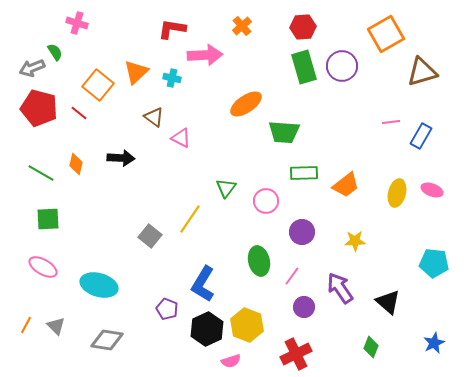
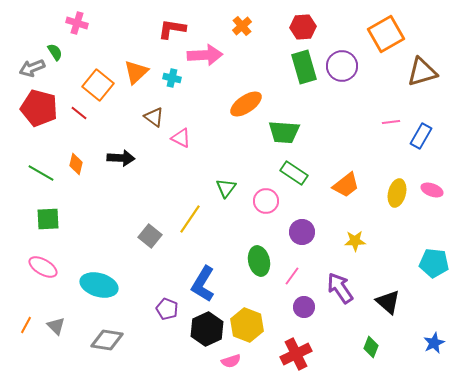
green rectangle at (304, 173): moved 10 px left; rotated 36 degrees clockwise
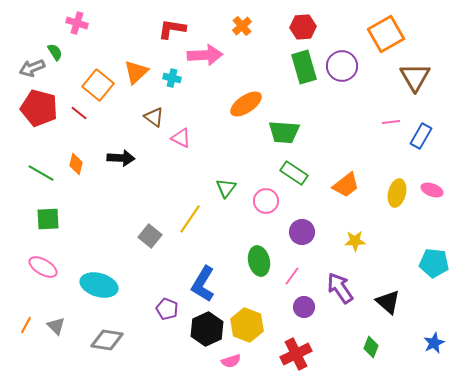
brown triangle at (422, 72): moved 7 px left, 5 px down; rotated 44 degrees counterclockwise
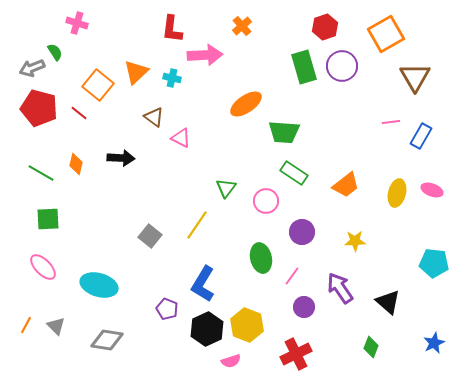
red hexagon at (303, 27): moved 22 px right; rotated 15 degrees counterclockwise
red L-shape at (172, 29): rotated 92 degrees counterclockwise
yellow line at (190, 219): moved 7 px right, 6 px down
green ellipse at (259, 261): moved 2 px right, 3 px up
pink ellipse at (43, 267): rotated 16 degrees clockwise
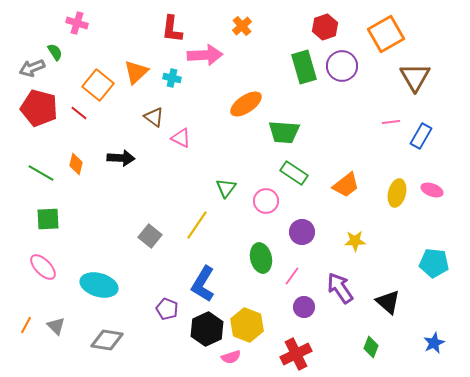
pink semicircle at (231, 361): moved 4 px up
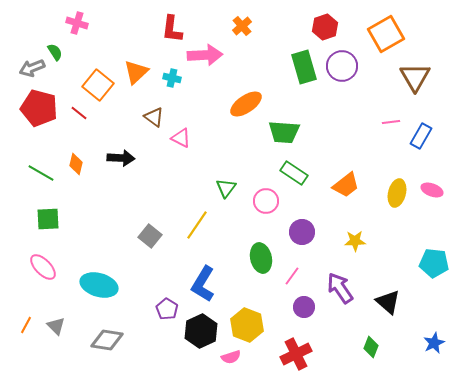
purple pentagon at (167, 309): rotated 10 degrees clockwise
black hexagon at (207, 329): moved 6 px left, 2 px down
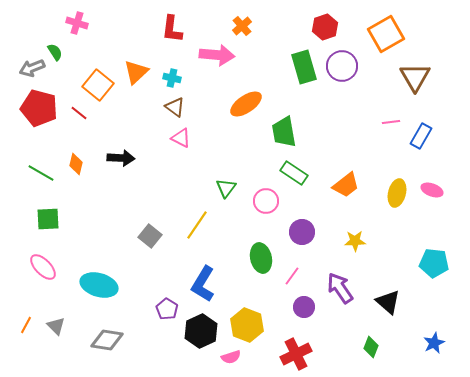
pink arrow at (205, 55): moved 12 px right; rotated 8 degrees clockwise
brown triangle at (154, 117): moved 21 px right, 10 px up
green trapezoid at (284, 132): rotated 76 degrees clockwise
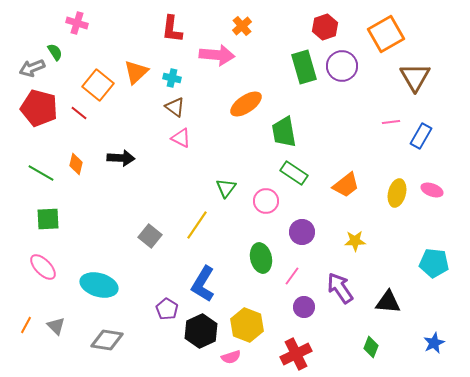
black triangle at (388, 302): rotated 36 degrees counterclockwise
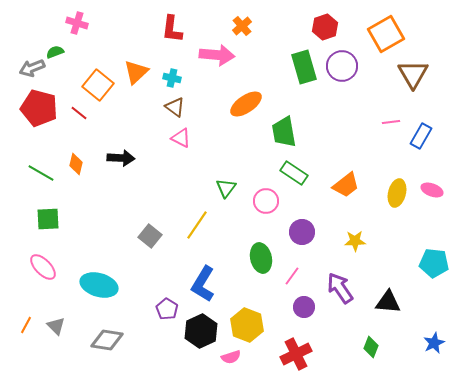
green semicircle at (55, 52): rotated 78 degrees counterclockwise
brown triangle at (415, 77): moved 2 px left, 3 px up
